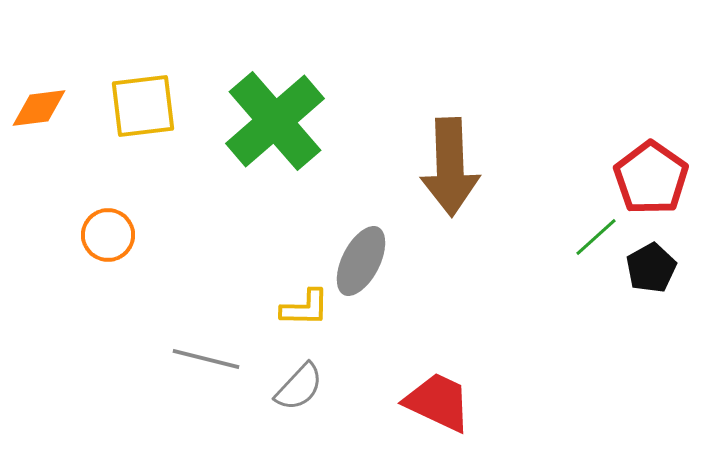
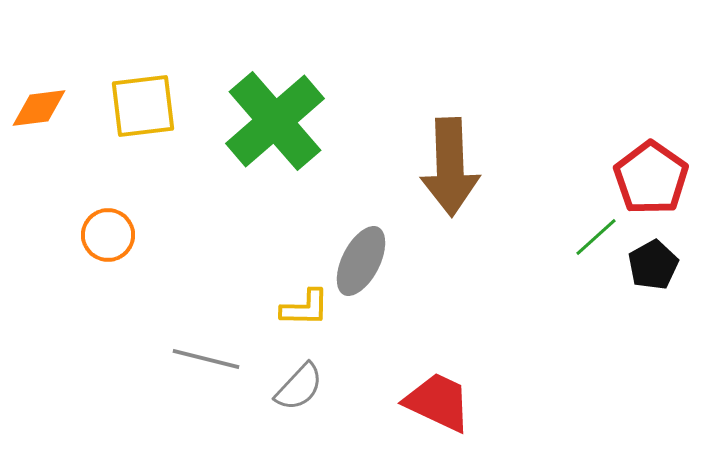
black pentagon: moved 2 px right, 3 px up
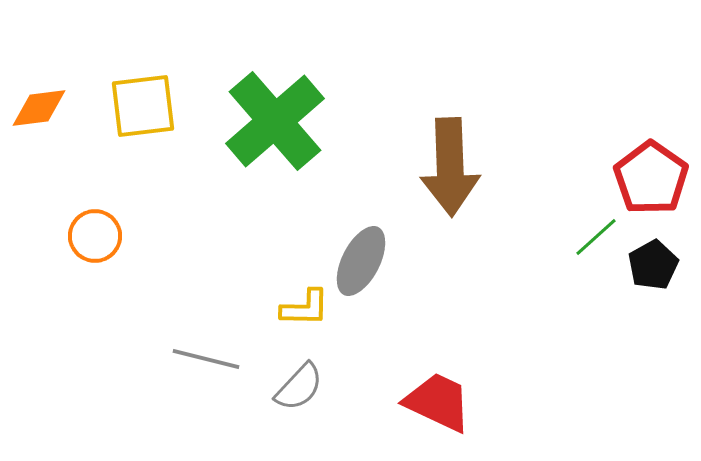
orange circle: moved 13 px left, 1 px down
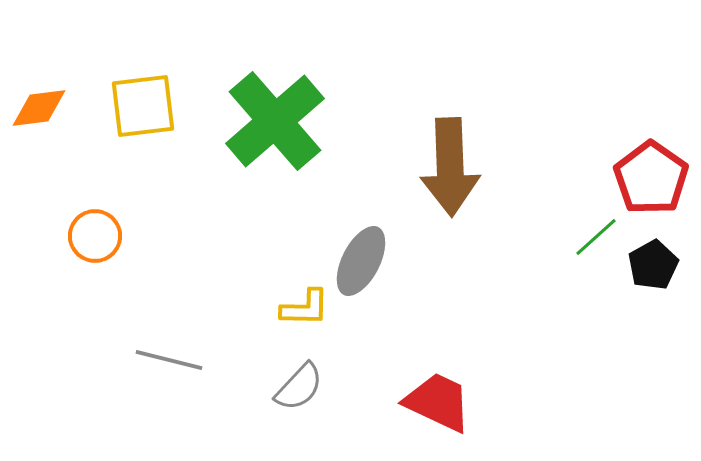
gray line: moved 37 px left, 1 px down
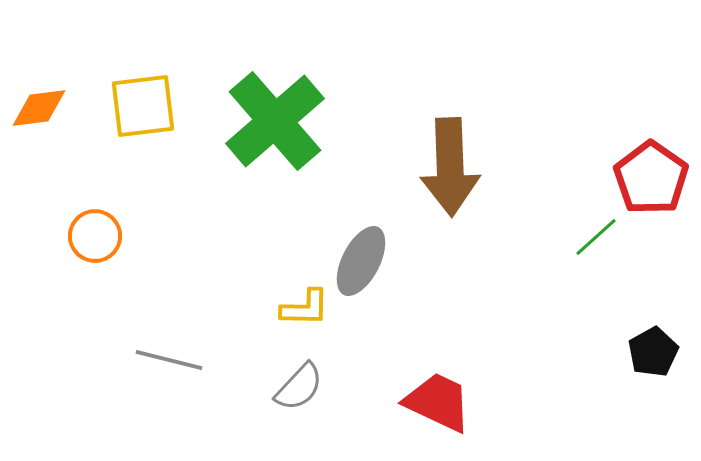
black pentagon: moved 87 px down
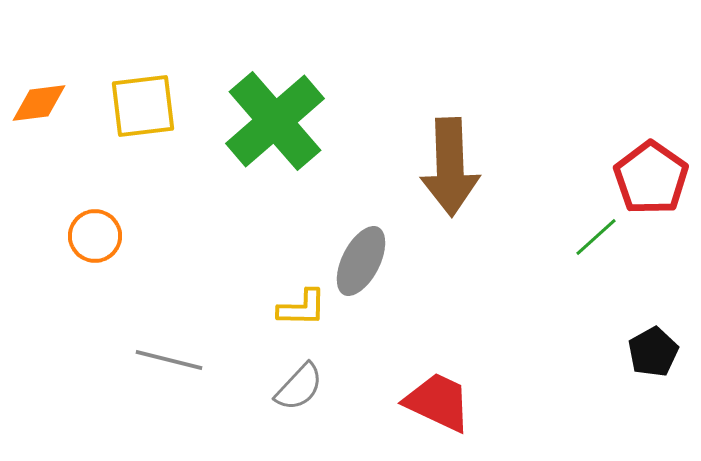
orange diamond: moved 5 px up
yellow L-shape: moved 3 px left
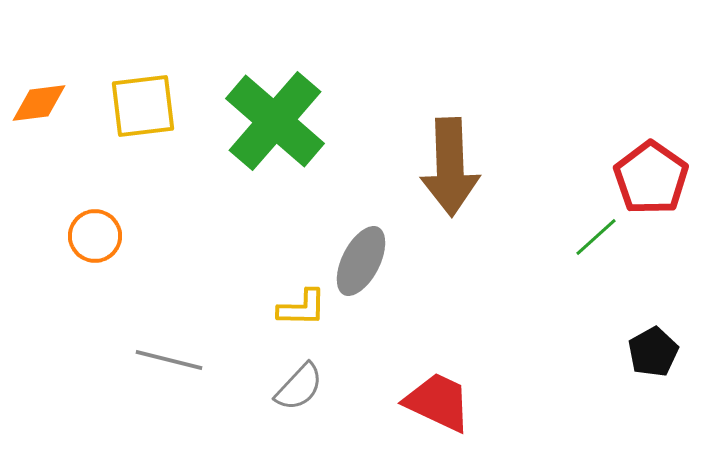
green cross: rotated 8 degrees counterclockwise
